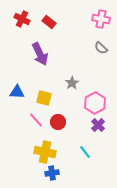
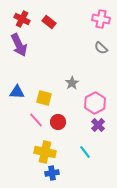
purple arrow: moved 21 px left, 9 px up
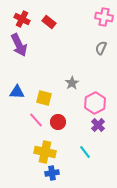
pink cross: moved 3 px right, 2 px up
gray semicircle: rotated 72 degrees clockwise
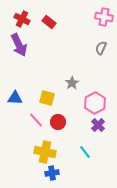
blue triangle: moved 2 px left, 6 px down
yellow square: moved 3 px right
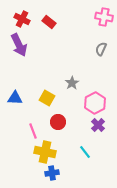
gray semicircle: moved 1 px down
yellow square: rotated 14 degrees clockwise
pink line: moved 3 px left, 11 px down; rotated 21 degrees clockwise
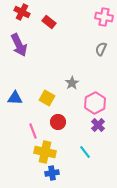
red cross: moved 7 px up
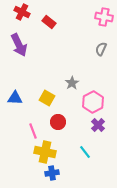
pink hexagon: moved 2 px left, 1 px up
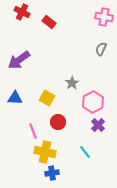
purple arrow: moved 15 px down; rotated 80 degrees clockwise
